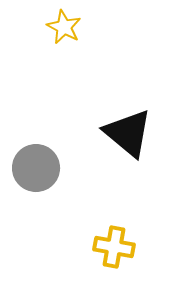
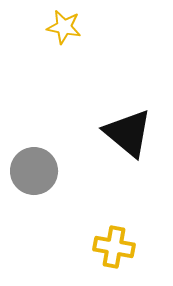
yellow star: rotated 16 degrees counterclockwise
gray circle: moved 2 px left, 3 px down
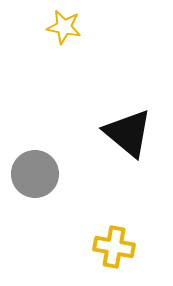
gray circle: moved 1 px right, 3 px down
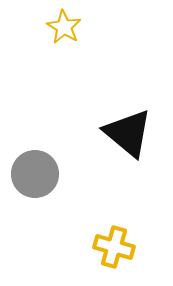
yellow star: rotated 20 degrees clockwise
yellow cross: rotated 6 degrees clockwise
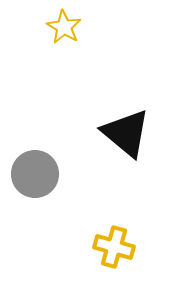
black triangle: moved 2 px left
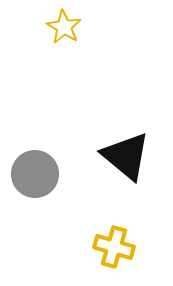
black triangle: moved 23 px down
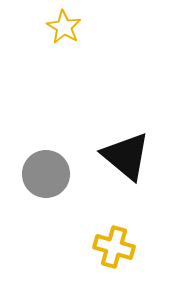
gray circle: moved 11 px right
